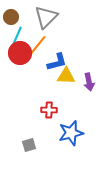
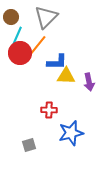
blue L-shape: rotated 15 degrees clockwise
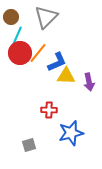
orange line: moved 8 px down
blue L-shape: rotated 25 degrees counterclockwise
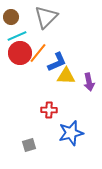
cyan line: rotated 42 degrees clockwise
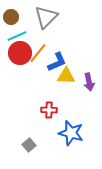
blue star: rotated 30 degrees clockwise
gray square: rotated 24 degrees counterclockwise
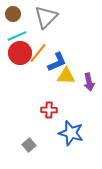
brown circle: moved 2 px right, 3 px up
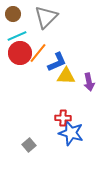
red cross: moved 14 px right, 8 px down
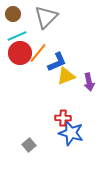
yellow triangle: rotated 24 degrees counterclockwise
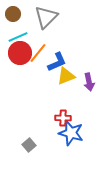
cyan line: moved 1 px right, 1 px down
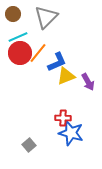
purple arrow: moved 1 px left; rotated 18 degrees counterclockwise
